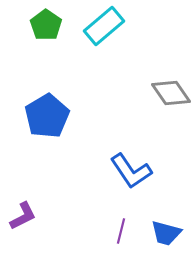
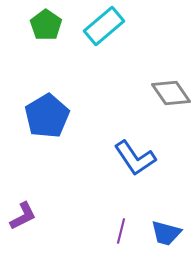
blue L-shape: moved 4 px right, 13 px up
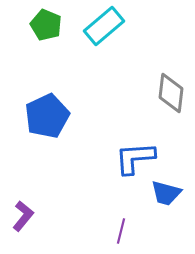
green pentagon: rotated 12 degrees counterclockwise
gray diamond: rotated 42 degrees clockwise
blue pentagon: rotated 6 degrees clockwise
blue L-shape: rotated 120 degrees clockwise
purple L-shape: rotated 24 degrees counterclockwise
blue trapezoid: moved 40 px up
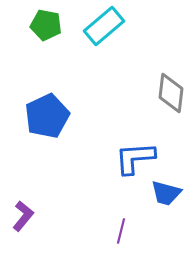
green pentagon: rotated 12 degrees counterclockwise
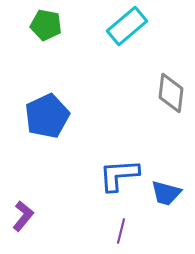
cyan rectangle: moved 23 px right
blue L-shape: moved 16 px left, 17 px down
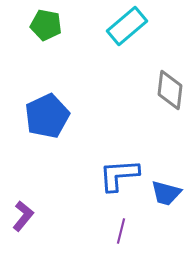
gray diamond: moved 1 px left, 3 px up
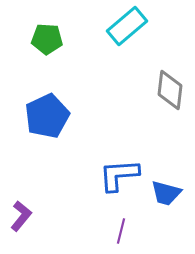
green pentagon: moved 1 px right, 14 px down; rotated 8 degrees counterclockwise
purple L-shape: moved 2 px left
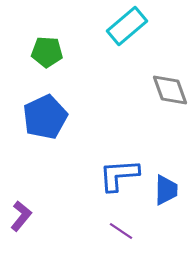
green pentagon: moved 13 px down
gray diamond: rotated 27 degrees counterclockwise
blue pentagon: moved 2 px left, 1 px down
blue trapezoid: moved 3 px up; rotated 104 degrees counterclockwise
purple line: rotated 70 degrees counterclockwise
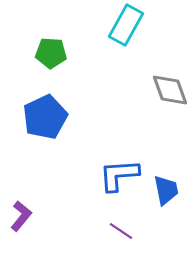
cyan rectangle: moved 1 px left, 1 px up; rotated 21 degrees counterclockwise
green pentagon: moved 4 px right, 1 px down
blue trapezoid: rotated 12 degrees counterclockwise
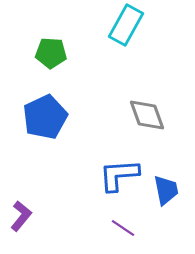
gray diamond: moved 23 px left, 25 px down
purple line: moved 2 px right, 3 px up
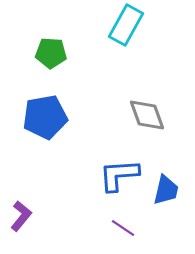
blue pentagon: rotated 15 degrees clockwise
blue trapezoid: rotated 24 degrees clockwise
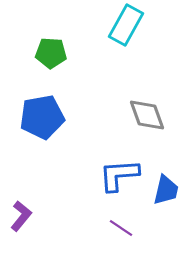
blue pentagon: moved 3 px left
purple line: moved 2 px left
